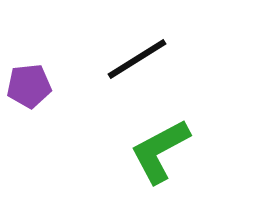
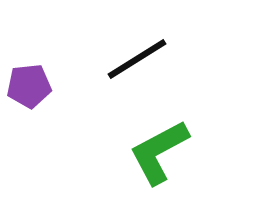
green L-shape: moved 1 px left, 1 px down
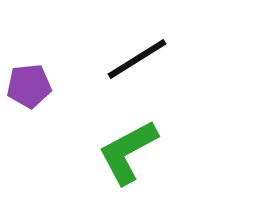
green L-shape: moved 31 px left
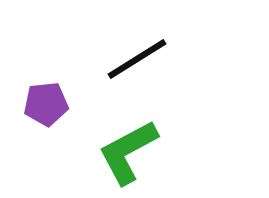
purple pentagon: moved 17 px right, 18 px down
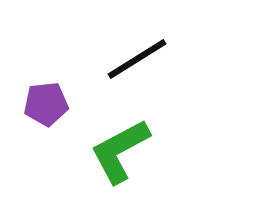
green L-shape: moved 8 px left, 1 px up
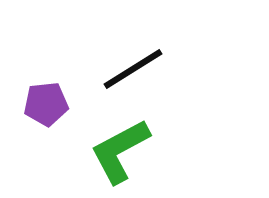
black line: moved 4 px left, 10 px down
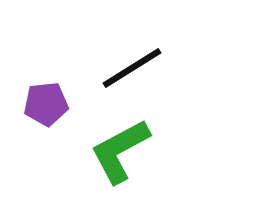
black line: moved 1 px left, 1 px up
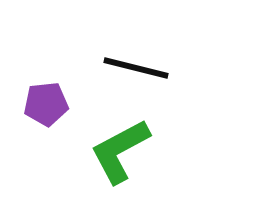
black line: moved 4 px right; rotated 46 degrees clockwise
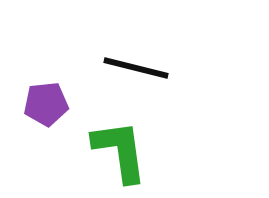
green L-shape: rotated 110 degrees clockwise
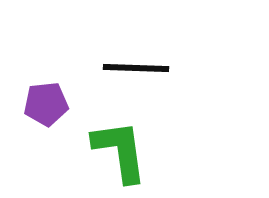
black line: rotated 12 degrees counterclockwise
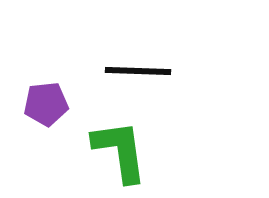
black line: moved 2 px right, 3 px down
